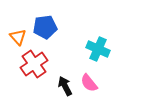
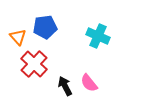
cyan cross: moved 13 px up
red cross: rotated 12 degrees counterclockwise
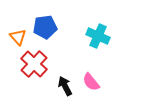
pink semicircle: moved 2 px right, 1 px up
